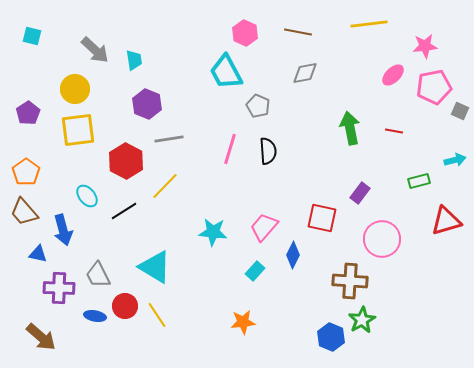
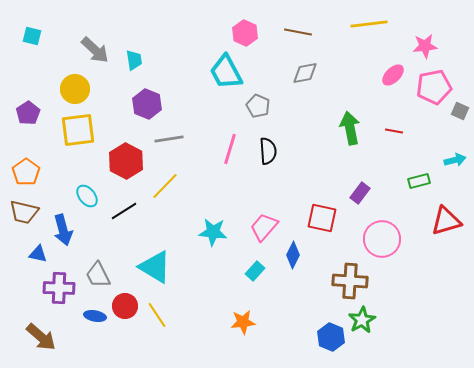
brown trapezoid at (24, 212): rotated 36 degrees counterclockwise
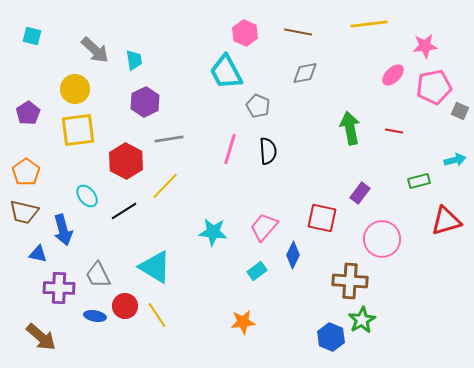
purple hexagon at (147, 104): moved 2 px left, 2 px up; rotated 12 degrees clockwise
cyan rectangle at (255, 271): moved 2 px right; rotated 12 degrees clockwise
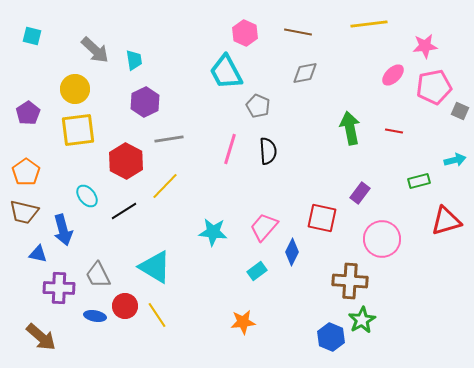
blue diamond at (293, 255): moved 1 px left, 3 px up
